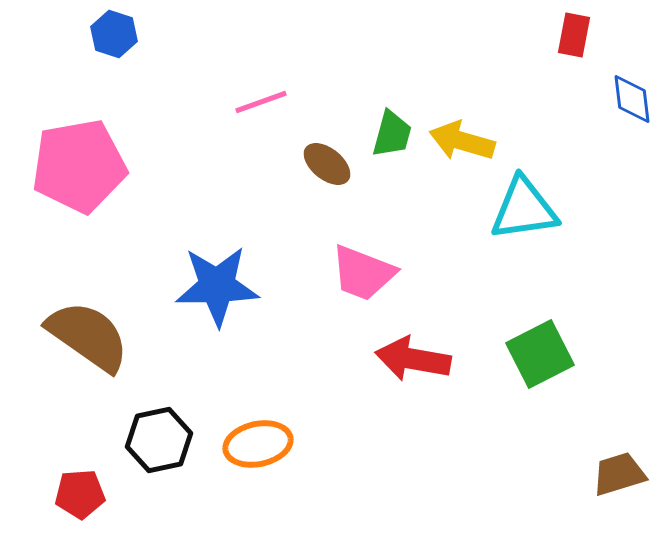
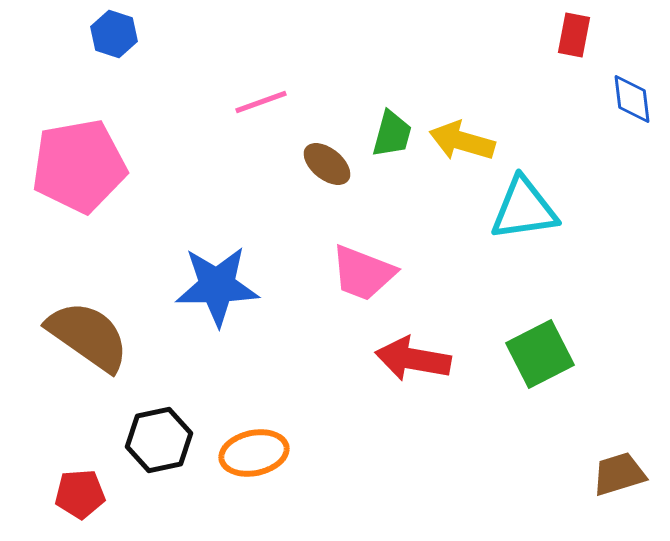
orange ellipse: moved 4 px left, 9 px down
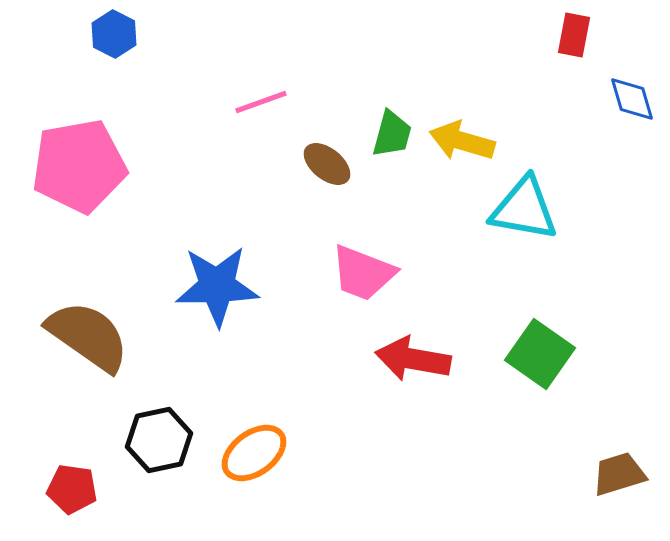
blue hexagon: rotated 9 degrees clockwise
blue diamond: rotated 10 degrees counterclockwise
cyan triangle: rotated 18 degrees clockwise
green square: rotated 28 degrees counterclockwise
orange ellipse: rotated 24 degrees counterclockwise
red pentagon: moved 8 px left, 5 px up; rotated 12 degrees clockwise
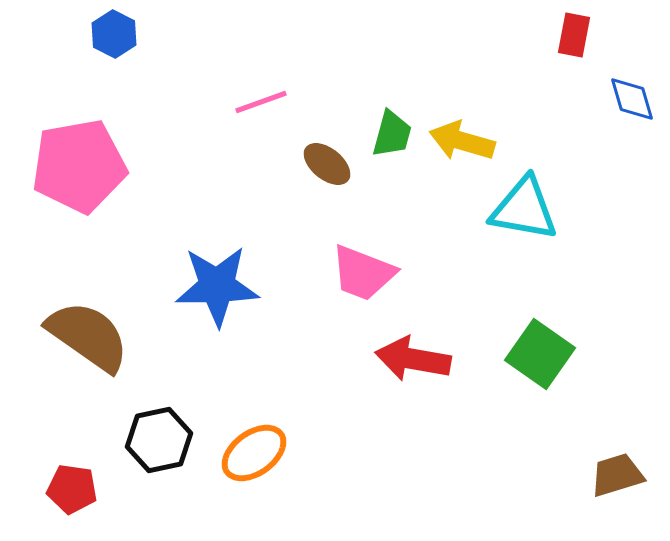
brown trapezoid: moved 2 px left, 1 px down
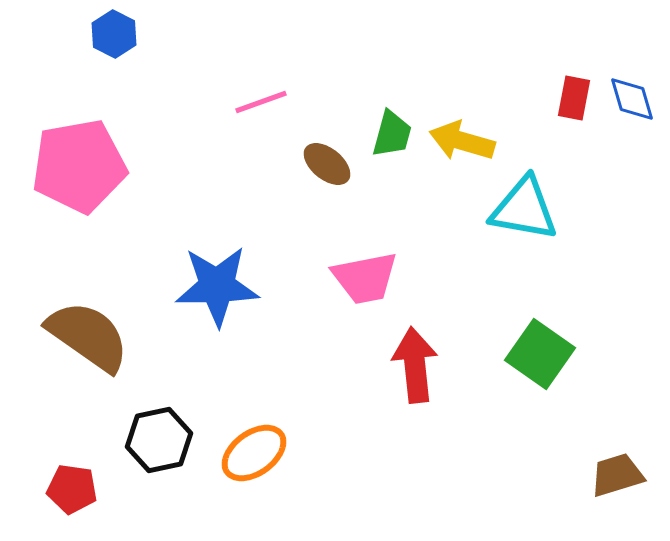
red rectangle: moved 63 px down
pink trapezoid: moved 2 px right, 5 px down; rotated 32 degrees counterclockwise
red arrow: moved 2 px right, 6 px down; rotated 74 degrees clockwise
